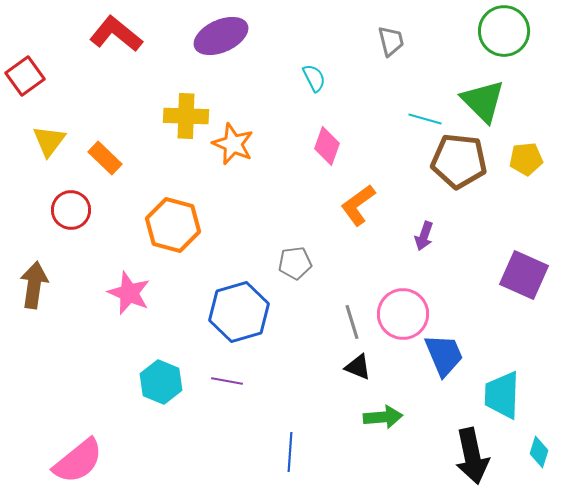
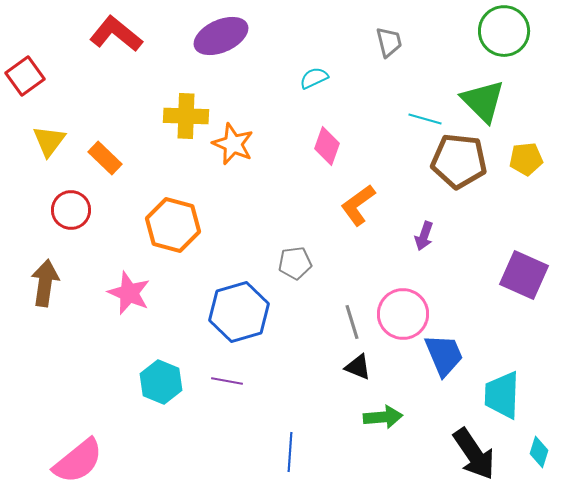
gray trapezoid: moved 2 px left, 1 px down
cyan semicircle: rotated 88 degrees counterclockwise
brown arrow: moved 11 px right, 2 px up
black arrow: moved 2 px right, 2 px up; rotated 22 degrees counterclockwise
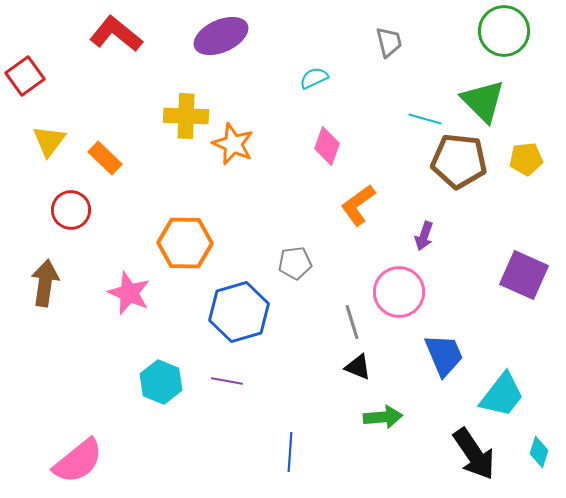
orange hexagon: moved 12 px right, 18 px down; rotated 14 degrees counterclockwise
pink circle: moved 4 px left, 22 px up
cyan trapezoid: rotated 144 degrees counterclockwise
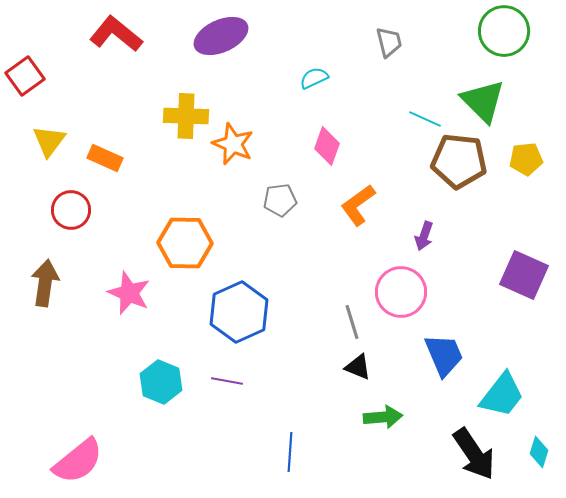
cyan line: rotated 8 degrees clockwise
orange rectangle: rotated 20 degrees counterclockwise
gray pentagon: moved 15 px left, 63 px up
pink circle: moved 2 px right
blue hexagon: rotated 8 degrees counterclockwise
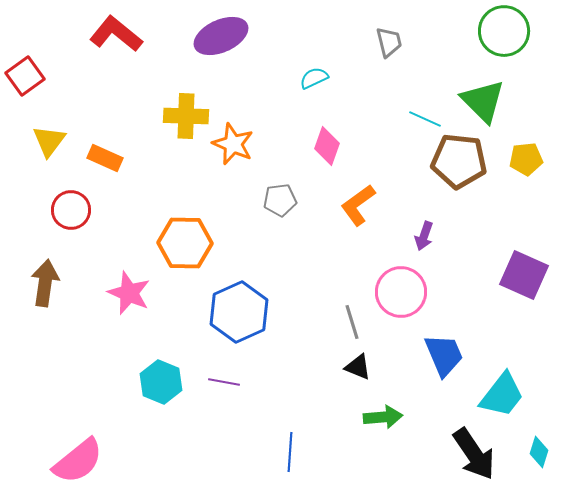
purple line: moved 3 px left, 1 px down
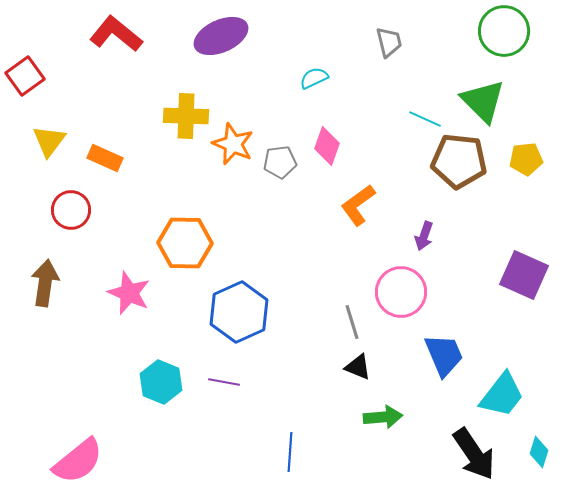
gray pentagon: moved 38 px up
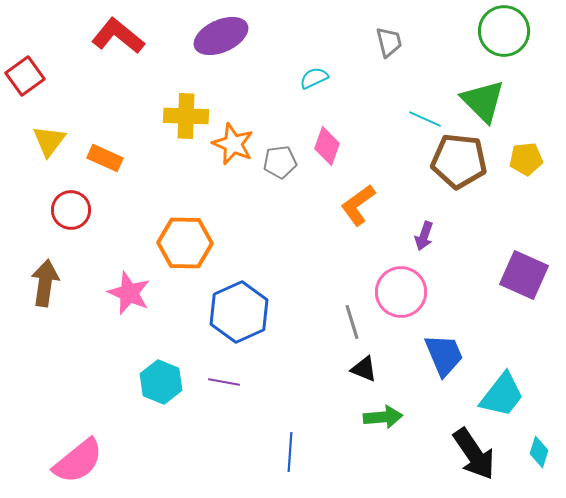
red L-shape: moved 2 px right, 2 px down
black triangle: moved 6 px right, 2 px down
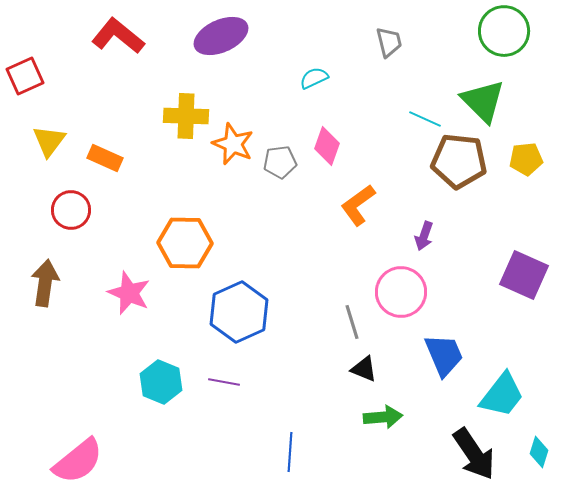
red square: rotated 12 degrees clockwise
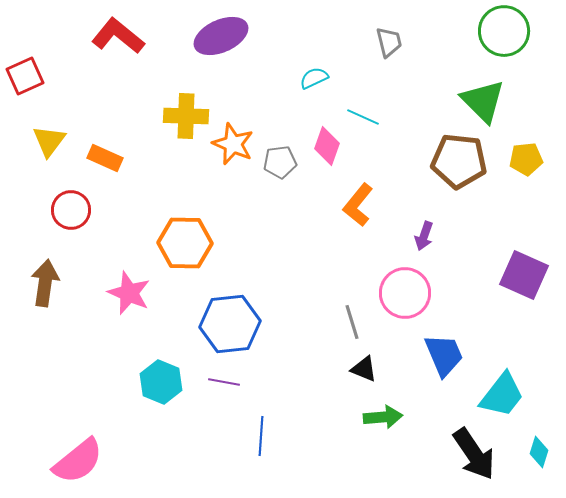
cyan line: moved 62 px left, 2 px up
orange L-shape: rotated 15 degrees counterclockwise
pink circle: moved 4 px right, 1 px down
blue hexagon: moved 9 px left, 12 px down; rotated 18 degrees clockwise
blue line: moved 29 px left, 16 px up
